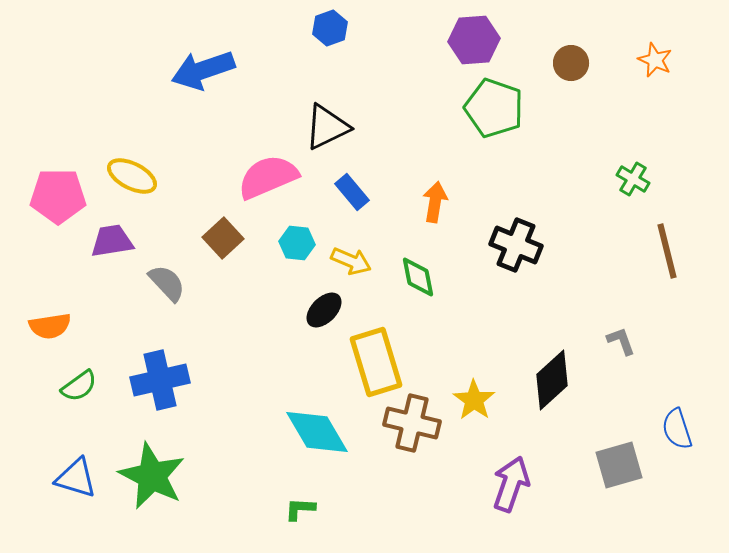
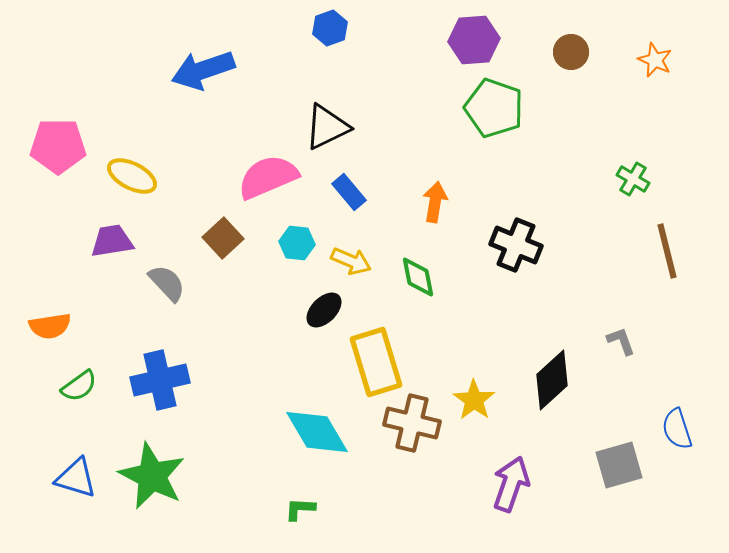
brown circle: moved 11 px up
blue rectangle: moved 3 px left
pink pentagon: moved 50 px up
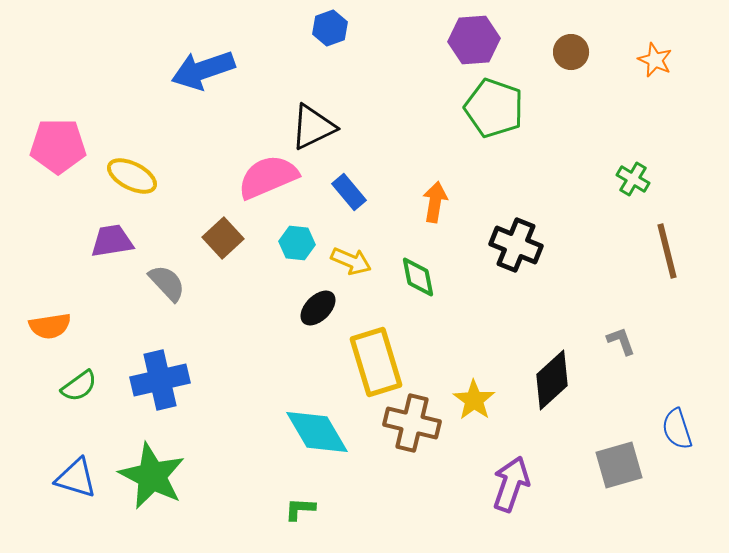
black triangle: moved 14 px left
black ellipse: moved 6 px left, 2 px up
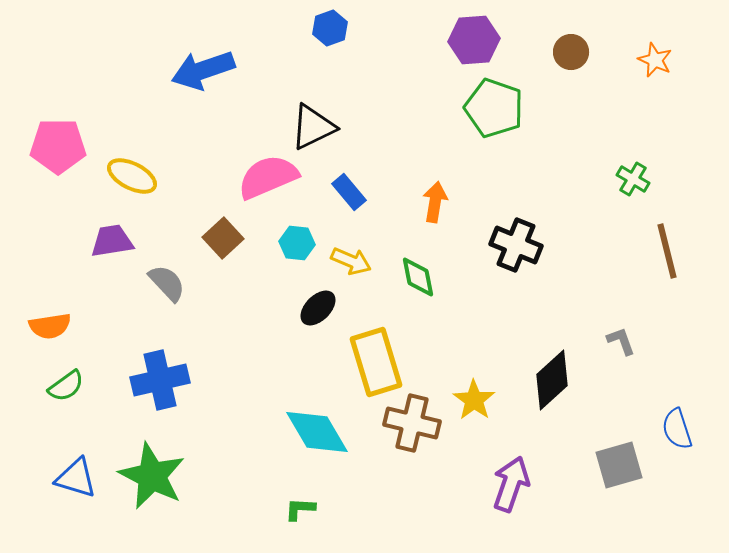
green semicircle: moved 13 px left
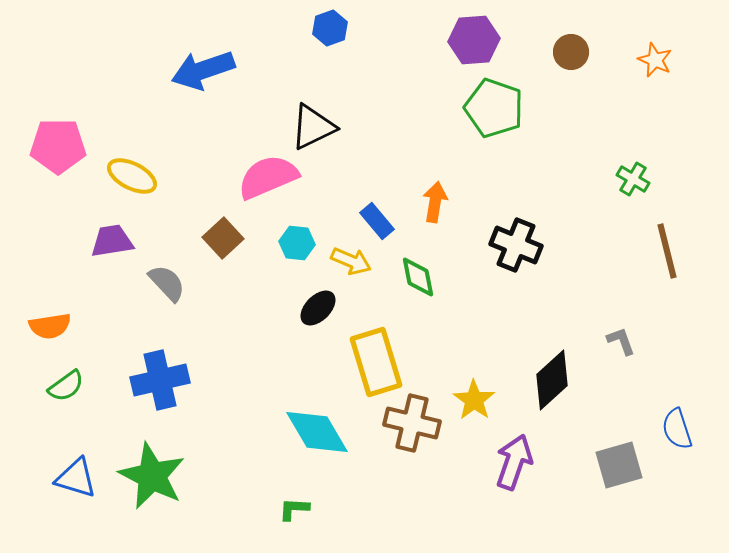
blue rectangle: moved 28 px right, 29 px down
purple arrow: moved 3 px right, 22 px up
green L-shape: moved 6 px left
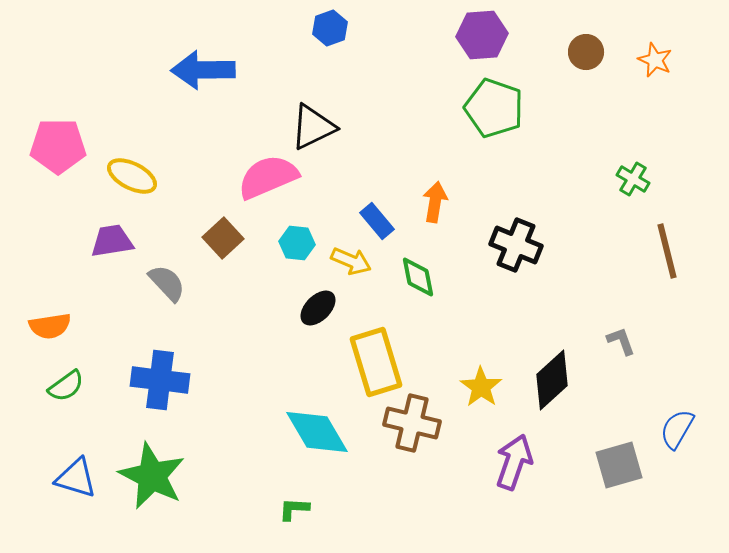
purple hexagon: moved 8 px right, 5 px up
brown circle: moved 15 px right
blue arrow: rotated 18 degrees clockwise
blue cross: rotated 20 degrees clockwise
yellow star: moved 7 px right, 13 px up
blue semicircle: rotated 48 degrees clockwise
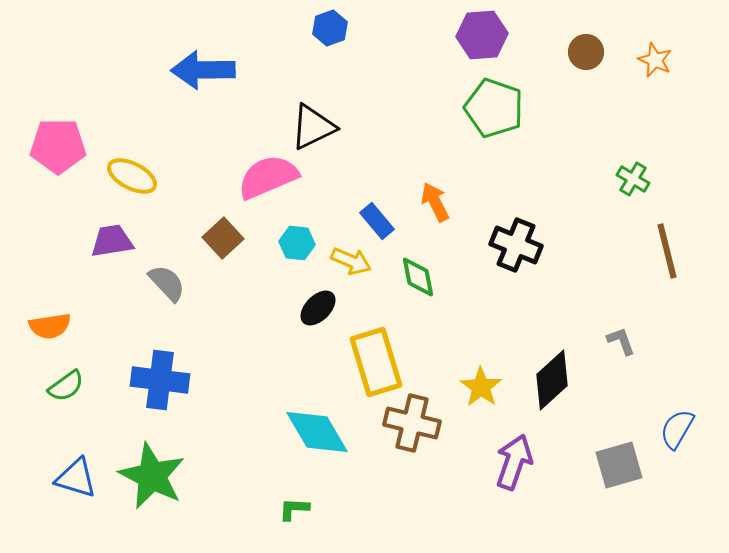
orange arrow: rotated 36 degrees counterclockwise
